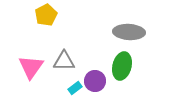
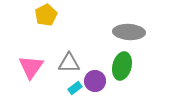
gray triangle: moved 5 px right, 2 px down
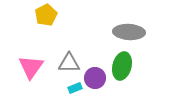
purple circle: moved 3 px up
cyan rectangle: rotated 16 degrees clockwise
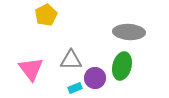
gray triangle: moved 2 px right, 3 px up
pink triangle: moved 2 px down; rotated 12 degrees counterclockwise
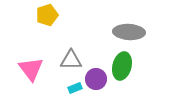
yellow pentagon: moved 1 px right; rotated 10 degrees clockwise
purple circle: moved 1 px right, 1 px down
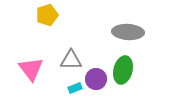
gray ellipse: moved 1 px left
green ellipse: moved 1 px right, 4 px down
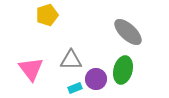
gray ellipse: rotated 40 degrees clockwise
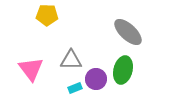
yellow pentagon: rotated 20 degrees clockwise
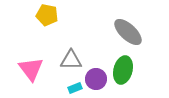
yellow pentagon: rotated 10 degrees clockwise
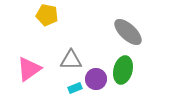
pink triangle: moved 2 px left; rotated 32 degrees clockwise
